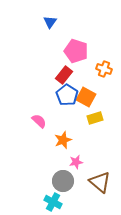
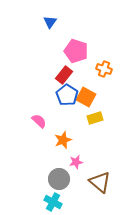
gray circle: moved 4 px left, 2 px up
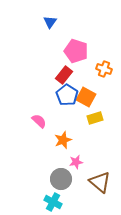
gray circle: moved 2 px right
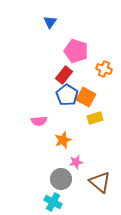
pink semicircle: rotated 133 degrees clockwise
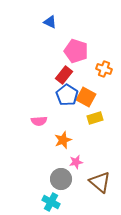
blue triangle: rotated 40 degrees counterclockwise
cyan cross: moved 2 px left
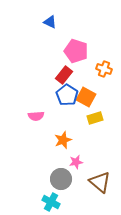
pink semicircle: moved 3 px left, 5 px up
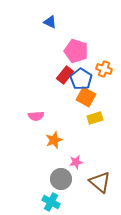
red rectangle: moved 1 px right
blue pentagon: moved 14 px right, 16 px up
orange star: moved 9 px left
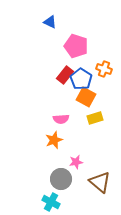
pink pentagon: moved 5 px up
pink semicircle: moved 25 px right, 3 px down
